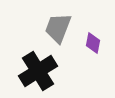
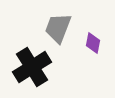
black cross: moved 6 px left, 4 px up
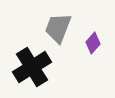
purple diamond: rotated 30 degrees clockwise
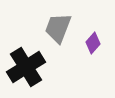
black cross: moved 6 px left
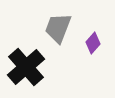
black cross: rotated 9 degrees counterclockwise
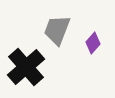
gray trapezoid: moved 1 px left, 2 px down
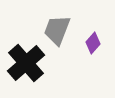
black cross: moved 4 px up
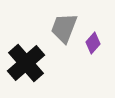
gray trapezoid: moved 7 px right, 2 px up
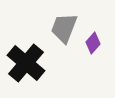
black cross: rotated 9 degrees counterclockwise
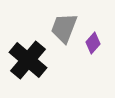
black cross: moved 2 px right, 3 px up
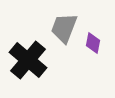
purple diamond: rotated 30 degrees counterclockwise
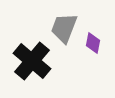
black cross: moved 4 px right, 1 px down
